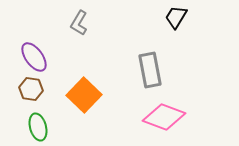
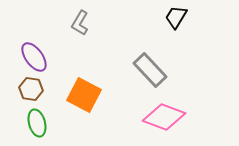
gray L-shape: moved 1 px right
gray rectangle: rotated 32 degrees counterclockwise
orange square: rotated 16 degrees counterclockwise
green ellipse: moved 1 px left, 4 px up
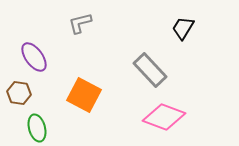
black trapezoid: moved 7 px right, 11 px down
gray L-shape: rotated 45 degrees clockwise
brown hexagon: moved 12 px left, 4 px down
green ellipse: moved 5 px down
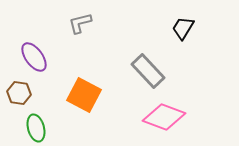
gray rectangle: moved 2 px left, 1 px down
green ellipse: moved 1 px left
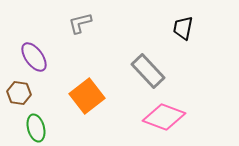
black trapezoid: rotated 20 degrees counterclockwise
orange square: moved 3 px right, 1 px down; rotated 24 degrees clockwise
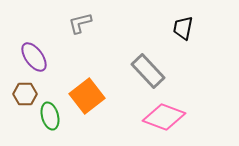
brown hexagon: moved 6 px right, 1 px down; rotated 10 degrees counterclockwise
green ellipse: moved 14 px right, 12 px up
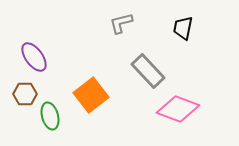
gray L-shape: moved 41 px right
orange square: moved 4 px right, 1 px up
pink diamond: moved 14 px right, 8 px up
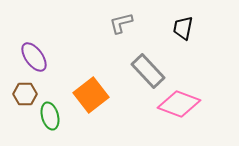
pink diamond: moved 1 px right, 5 px up
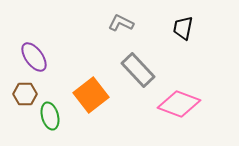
gray L-shape: rotated 40 degrees clockwise
gray rectangle: moved 10 px left, 1 px up
